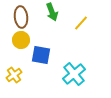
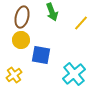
brown ellipse: moved 1 px right; rotated 20 degrees clockwise
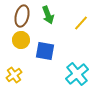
green arrow: moved 4 px left, 3 px down
brown ellipse: moved 1 px up
blue square: moved 4 px right, 4 px up
cyan cross: moved 3 px right
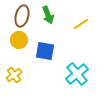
yellow line: moved 1 px down; rotated 14 degrees clockwise
yellow circle: moved 2 px left
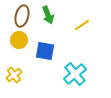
yellow line: moved 1 px right, 1 px down
cyan cross: moved 2 px left
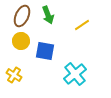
brown ellipse: rotated 10 degrees clockwise
yellow circle: moved 2 px right, 1 px down
yellow cross: rotated 21 degrees counterclockwise
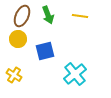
yellow line: moved 2 px left, 9 px up; rotated 42 degrees clockwise
yellow circle: moved 3 px left, 2 px up
blue square: rotated 24 degrees counterclockwise
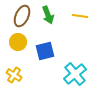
yellow circle: moved 3 px down
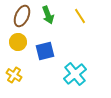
yellow line: rotated 49 degrees clockwise
